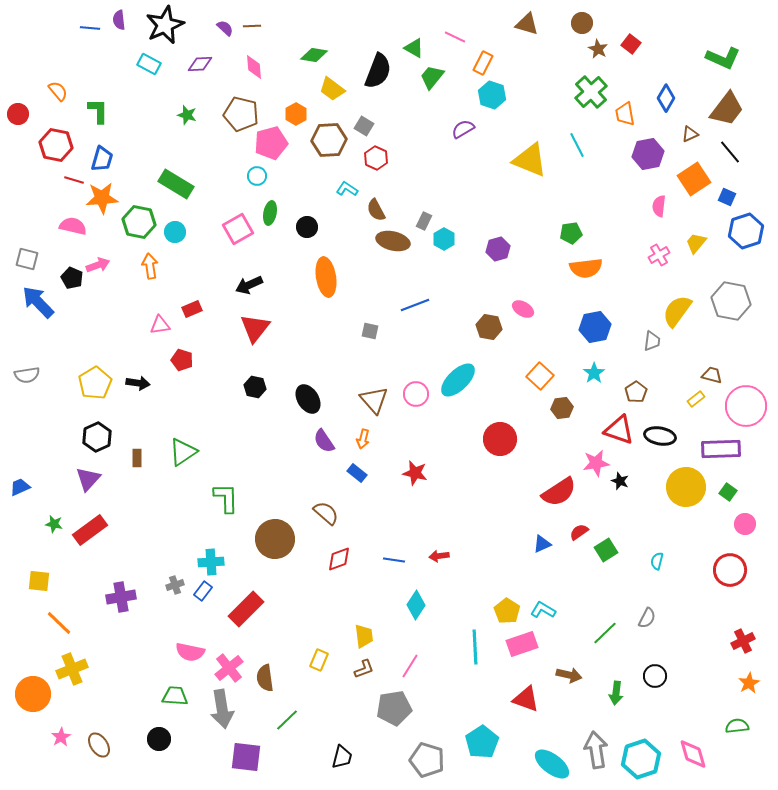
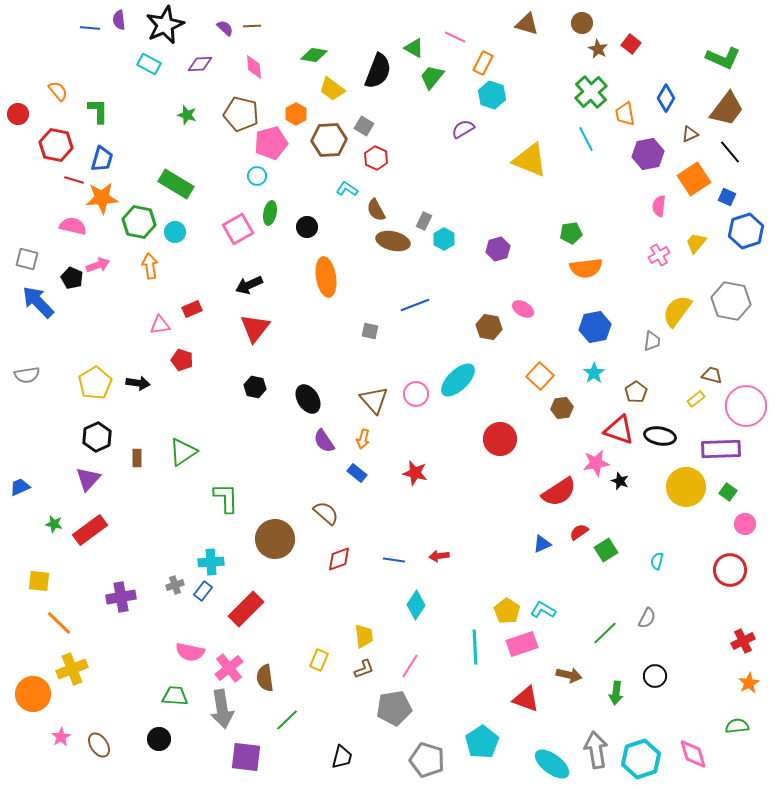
cyan line at (577, 145): moved 9 px right, 6 px up
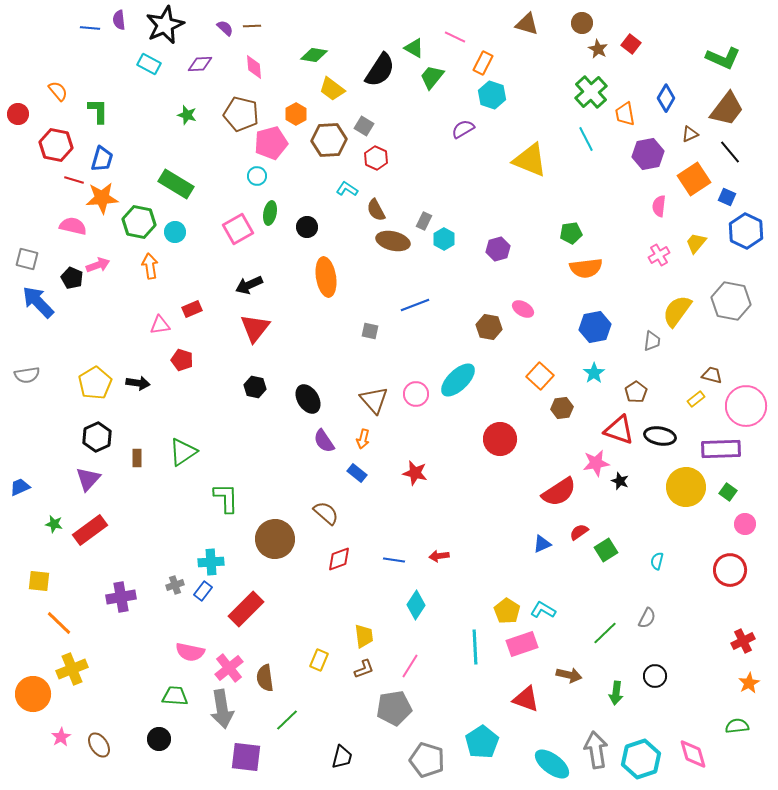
black semicircle at (378, 71): moved 2 px right, 1 px up; rotated 12 degrees clockwise
blue hexagon at (746, 231): rotated 16 degrees counterclockwise
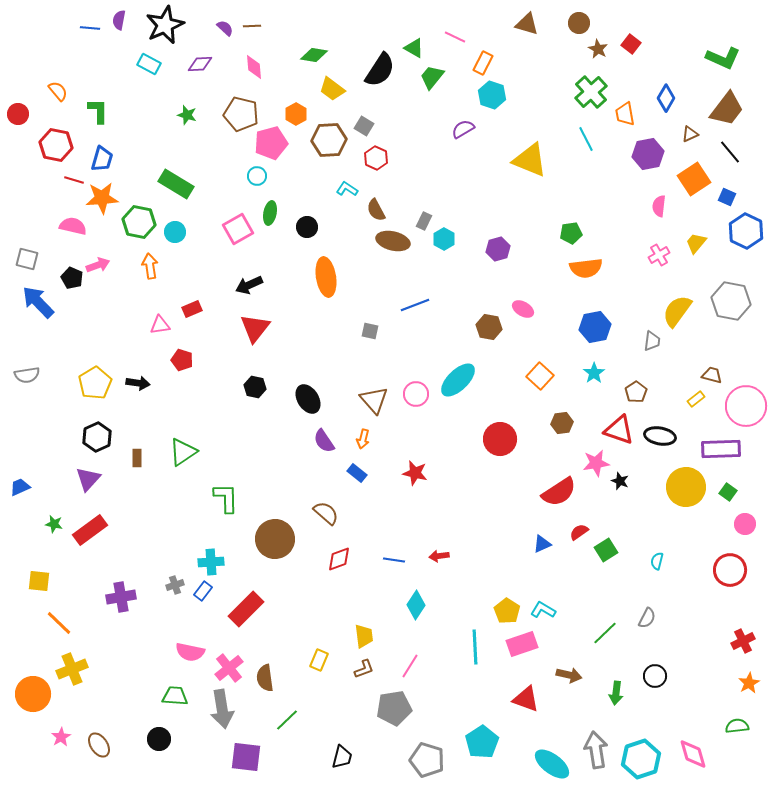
purple semicircle at (119, 20): rotated 18 degrees clockwise
brown circle at (582, 23): moved 3 px left
brown hexagon at (562, 408): moved 15 px down
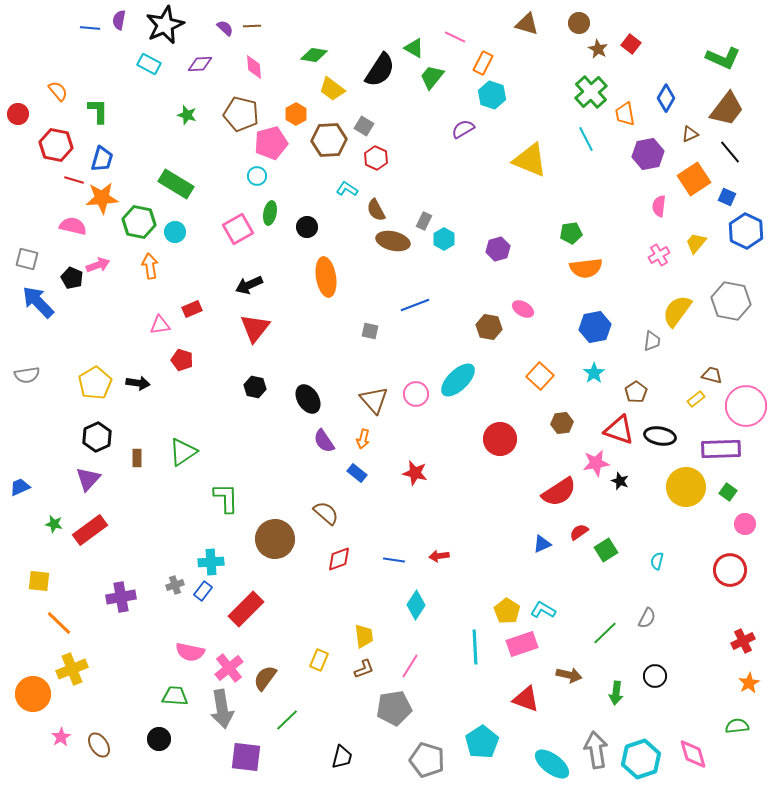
brown semicircle at (265, 678): rotated 44 degrees clockwise
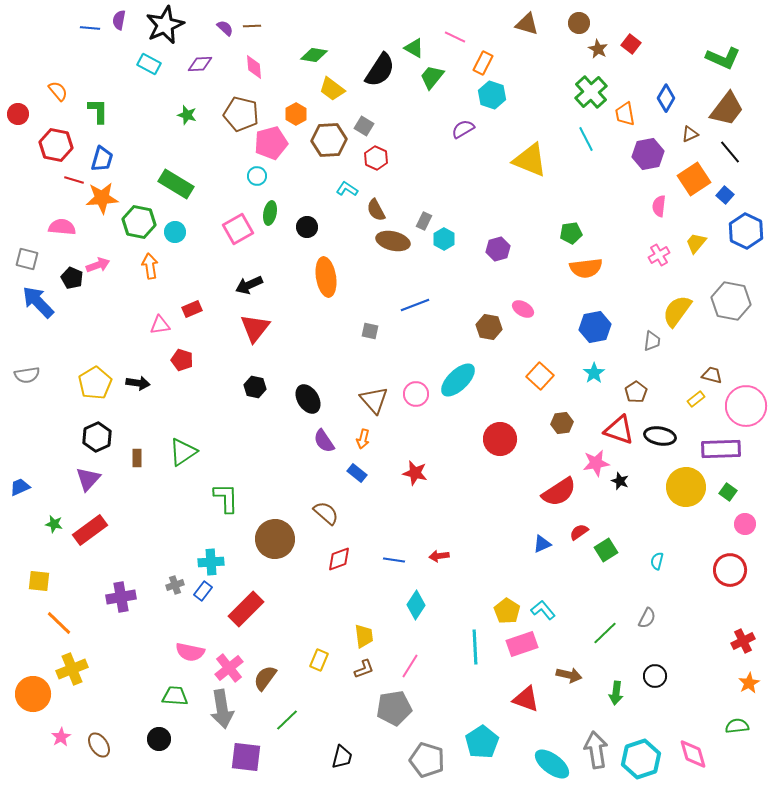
blue square at (727, 197): moved 2 px left, 2 px up; rotated 18 degrees clockwise
pink semicircle at (73, 226): moved 11 px left, 1 px down; rotated 8 degrees counterclockwise
cyan L-shape at (543, 610): rotated 20 degrees clockwise
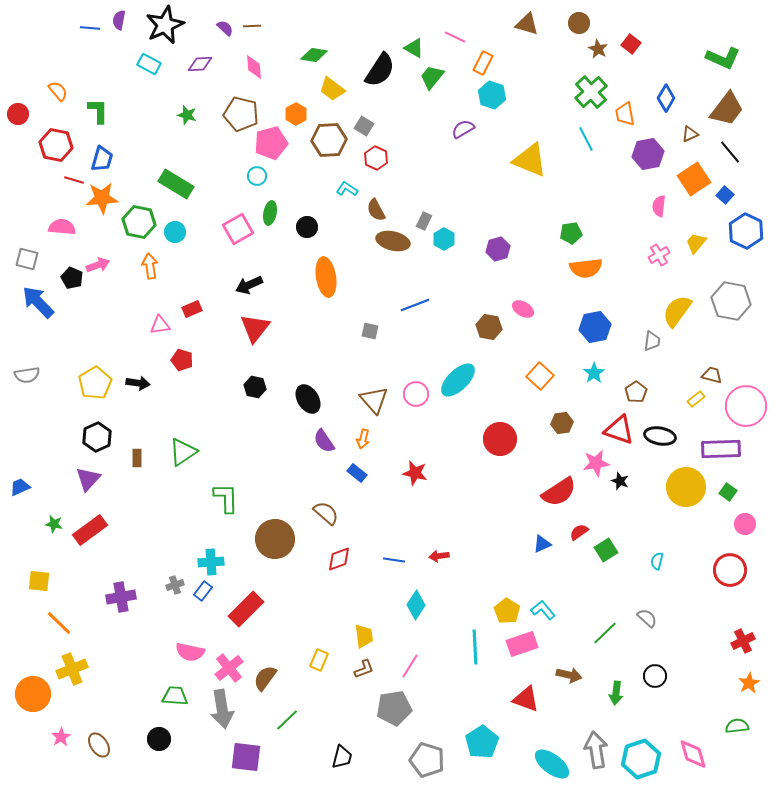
gray semicircle at (647, 618): rotated 75 degrees counterclockwise
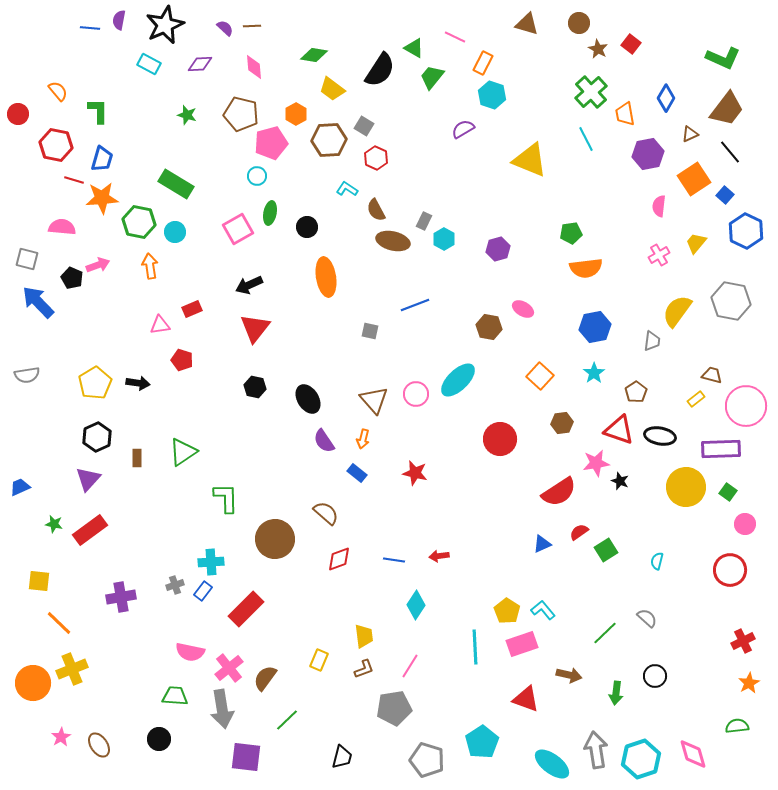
orange circle at (33, 694): moved 11 px up
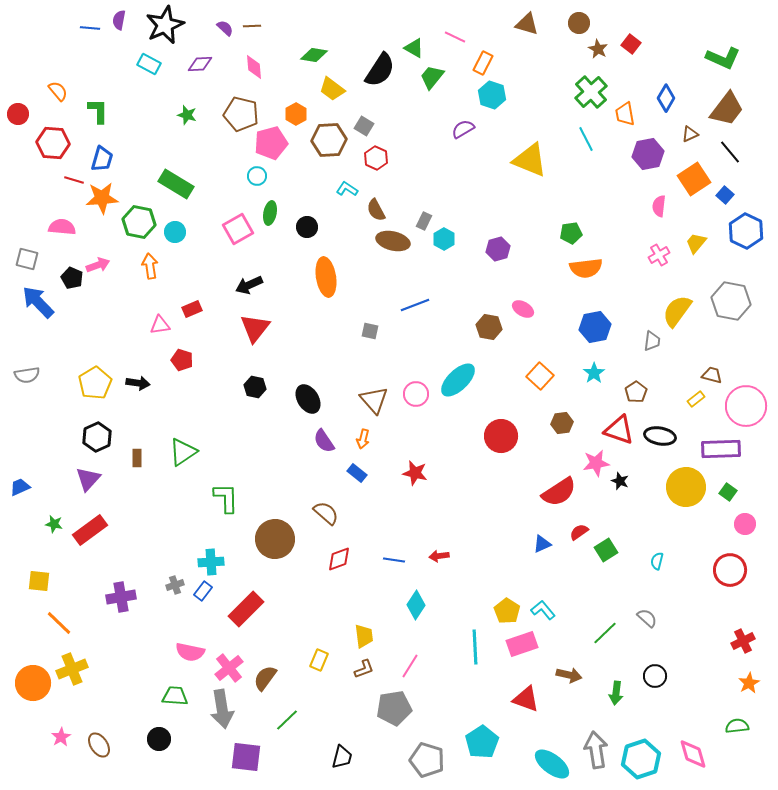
red hexagon at (56, 145): moved 3 px left, 2 px up; rotated 8 degrees counterclockwise
red circle at (500, 439): moved 1 px right, 3 px up
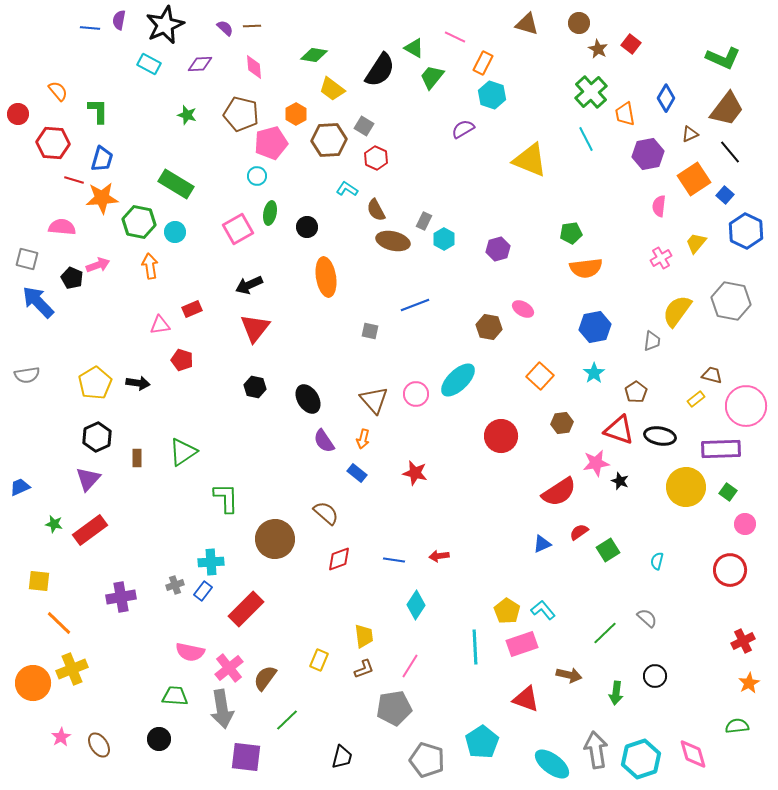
pink cross at (659, 255): moved 2 px right, 3 px down
green square at (606, 550): moved 2 px right
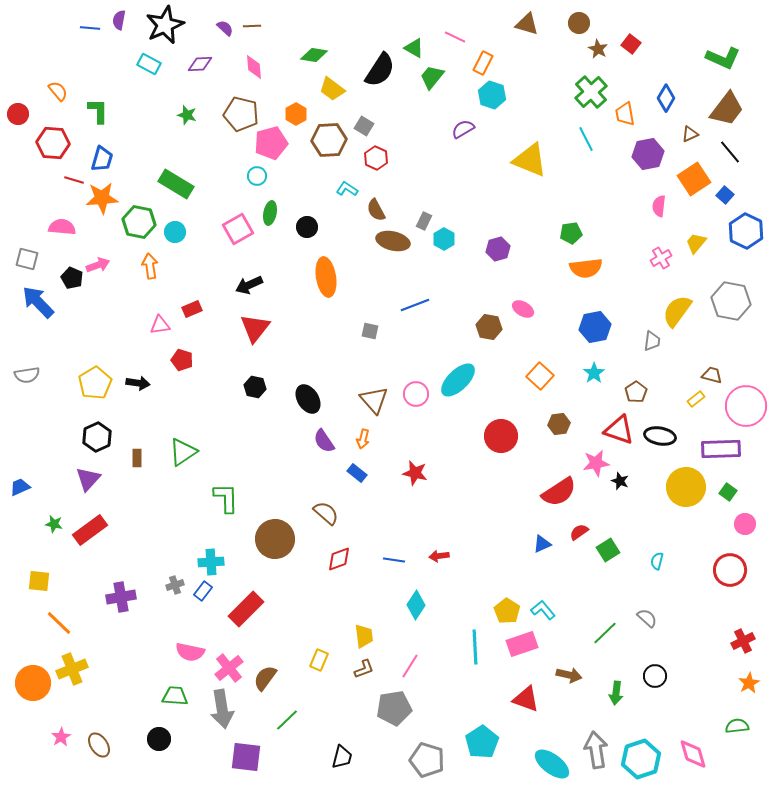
brown hexagon at (562, 423): moved 3 px left, 1 px down
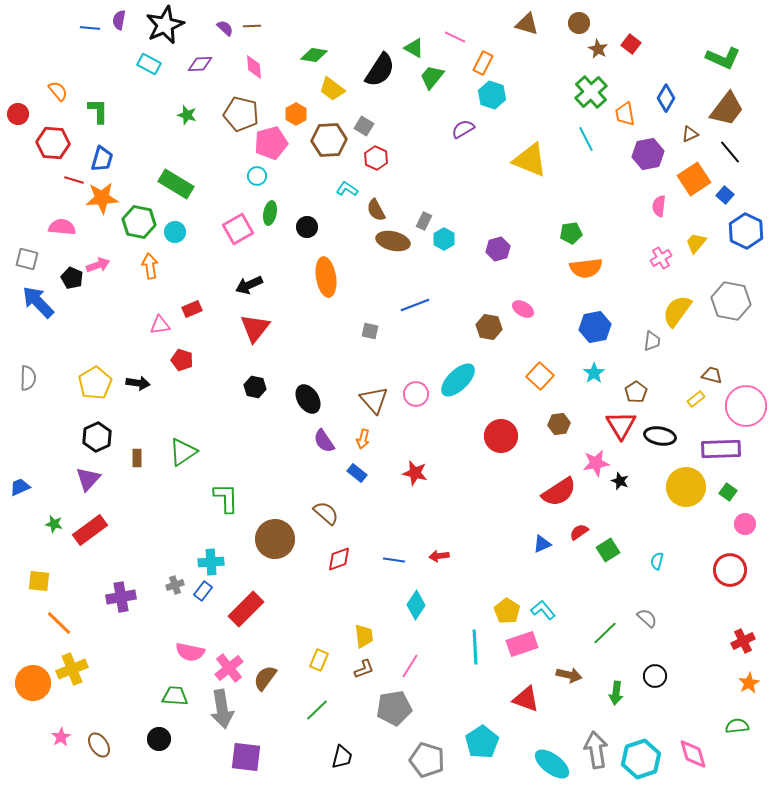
gray semicircle at (27, 375): moved 1 px right, 3 px down; rotated 80 degrees counterclockwise
red triangle at (619, 430): moved 2 px right, 5 px up; rotated 40 degrees clockwise
green line at (287, 720): moved 30 px right, 10 px up
